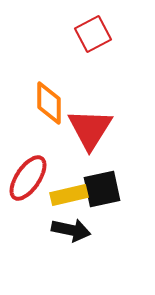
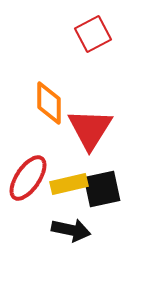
yellow rectangle: moved 11 px up
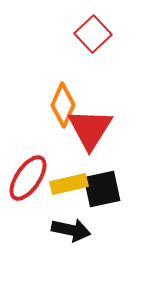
red square: rotated 15 degrees counterclockwise
orange diamond: moved 14 px right, 2 px down; rotated 24 degrees clockwise
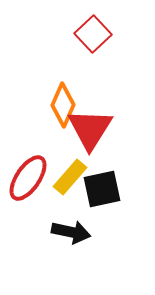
yellow rectangle: moved 1 px right, 7 px up; rotated 36 degrees counterclockwise
black arrow: moved 2 px down
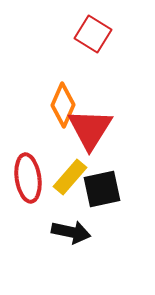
red square: rotated 15 degrees counterclockwise
red ellipse: rotated 42 degrees counterclockwise
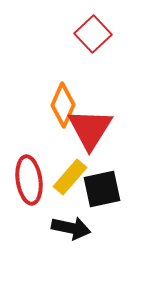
red square: rotated 15 degrees clockwise
red ellipse: moved 1 px right, 2 px down
black arrow: moved 4 px up
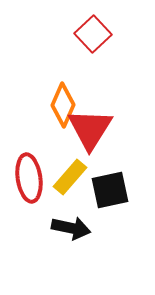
red ellipse: moved 2 px up
black square: moved 8 px right, 1 px down
